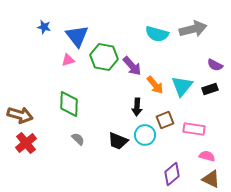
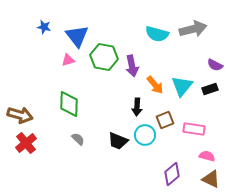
purple arrow: rotated 30 degrees clockwise
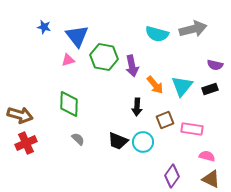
purple semicircle: rotated 14 degrees counterclockwise
pink rectangle: moved 2 px left
cyan circle: moved 2 px left, 7 px down
red cross: rotated 15 degrees clockwise
purple diamond: moved 2 px down; rotated 15 degrees counterclockwise
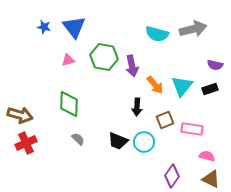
blue triangle: moved 3 px left, 9 px up
cyan circle: moved 1 px right
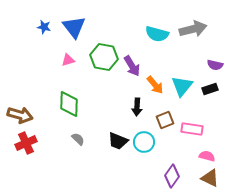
purple arrow: rotated 20 degrees counterclockwise
brown triangle: moved 1 px left, 1 px up
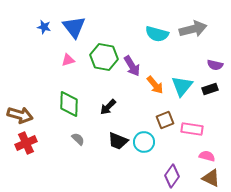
black arrow: moved 29 px left; rotated 42 degrees clockwise
brown triangle: moved 1 px right
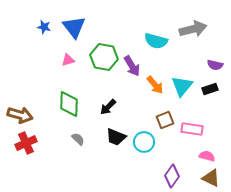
cyan semicircle: moved 1 px left, 7 px down
black trapezoid: moved 2 px left, 4 px up
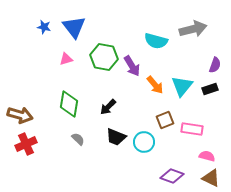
pink triangle: moved 2 px left, 1 px up
purple semicircle: rotated 84 degrees counterclockwise
green diamond: rotated 8 degrees clockwise
red cross: moved 1 px down
purple diamond: rotated 75 degrees clockwise
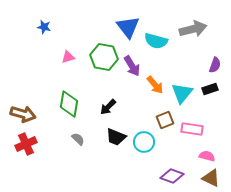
blue triangle: moved 54 px right
pink triangle: moved 2 px right, 2 px up
cyan triangle: moved 7 px down
brown arrow: moved 3 px right, 1 px up
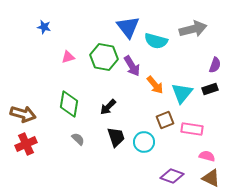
black trapezoid: rotated 130 degrees counterclockwise
